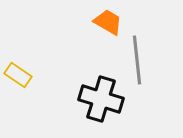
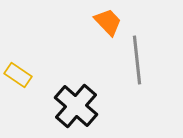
orange trapezoid: rotated 16 degrees clockwise
black cross: moved 25 px left, 7 px down; rotated 24 degrees clockwise
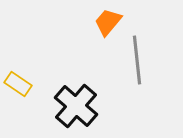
orange trapezoid: rotated 96 degrees counterclockwise
yellow rectangle: moved 9 px down
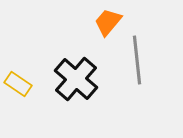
black cross: moved 27 px up
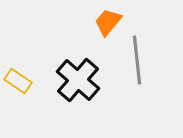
black cross: moved 2 px right, 1 px down
yellow rectangle: moved 3 px up
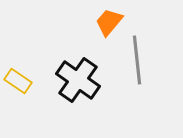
orange trapezoid: moved 1 px right
black cross: rotated 6 degrees counterclockwise
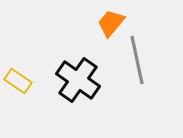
orange trapezoid: moved 2 px right, 1 px down
gray line: rotated 6 degrees counterclockwise
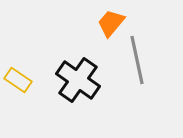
yellow rectangle: moved 1 px up
